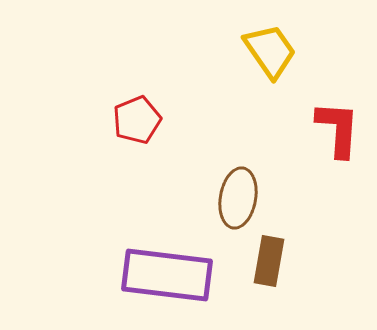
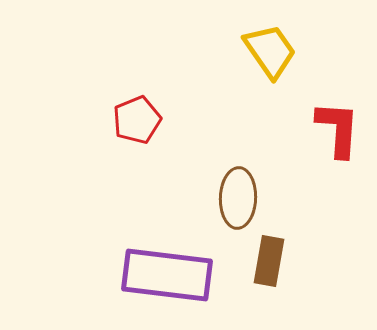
brown ellipse: rotated 8 degrees counterclockwise
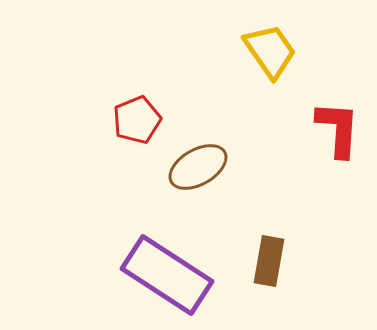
brown ellipse: moved 40 px left, 31 px up; rotated 58 degrees clockwise
purple rectangle: rotated 26 degrees clockwise
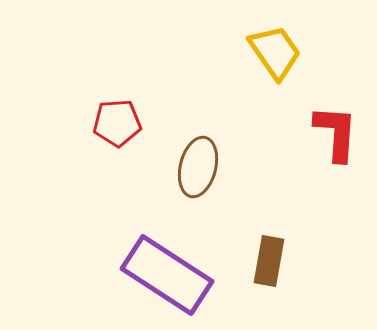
yellow trapezoid: moved 5 px right, 1 px down
red pentagon: moved 20 px left, 3 px down; rotated 18 degrees clockwise
red L-shape: moved 2 px left, 4 px down
brown ellipse: rotated 46 degrees counterclockwise
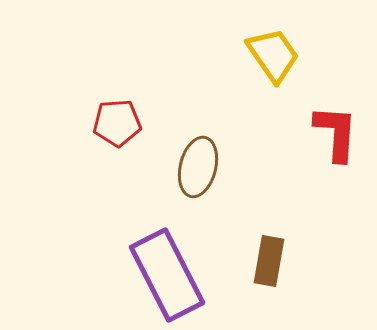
yellow trapezoid: moved 2 px left, 3 px down
purple rectangle: rotated 30 degrees clockwise
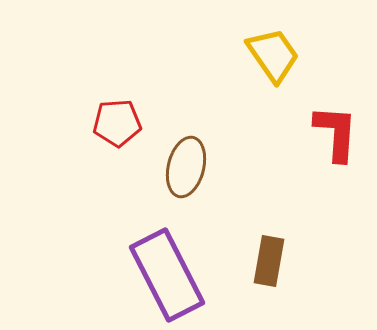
brown ellipse: moved 12 px left
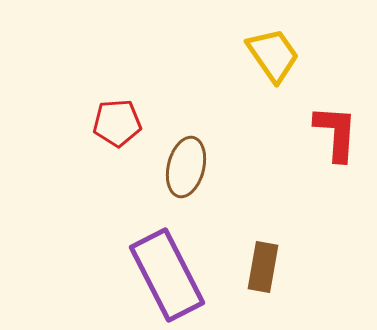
brown rectangle: moved 6 px left, 6 px down
